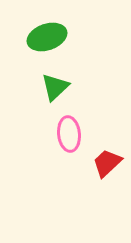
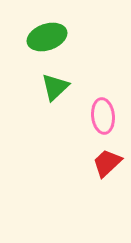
pink ellipse: moved 34 px right, 18 px up
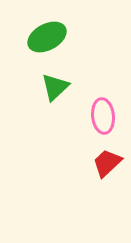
green ellipse: rotated 9 degrees counterclockwise
